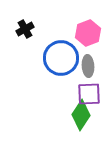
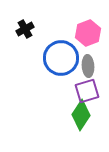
purple square: moved 2 px left, 3 px up; rotated 15 degrees counterclockwise
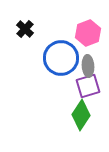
black cross: rotated 18 degrees counterclockwise
purple square: moved 1 px right, 5 px up
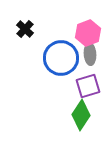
gray ellipse: moved 2 px right, 12 px up
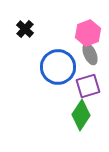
gray ellipse: rotated 20 degrees counterclockwise
blue circle: moved 3 px left, 9 px down
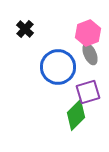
purple square: moved 6 px down
green diamond: moved 5 px left; rotated 12 degrees clockwise
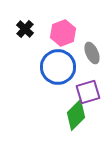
pink hexagon: moved 25 px left
gray ellipse: moved 2 px right, 1 px up
